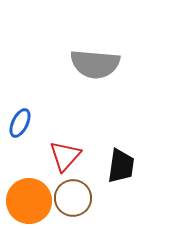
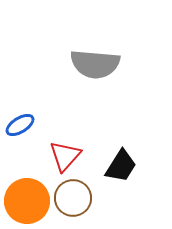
blue ellipse: moved 2 px down; rotated 32 degrees clockwise
black trapezoid: rotated 24 degrees clockwise
orange circle: moved 2 px left
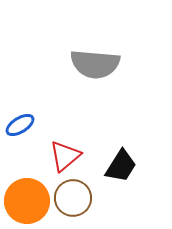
red triangle: rotated 8 degrees clockwise
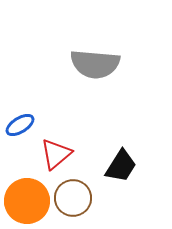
red triangle: moved 9 px left, 2 px up
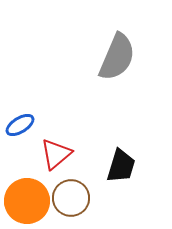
gray semicircle: moved 22 px right, 7 px up; rotated 72 degrees counterclockwise
black trapezoid: rotated 15 degrees counterclockwise
brown circle: moved 2 px left
